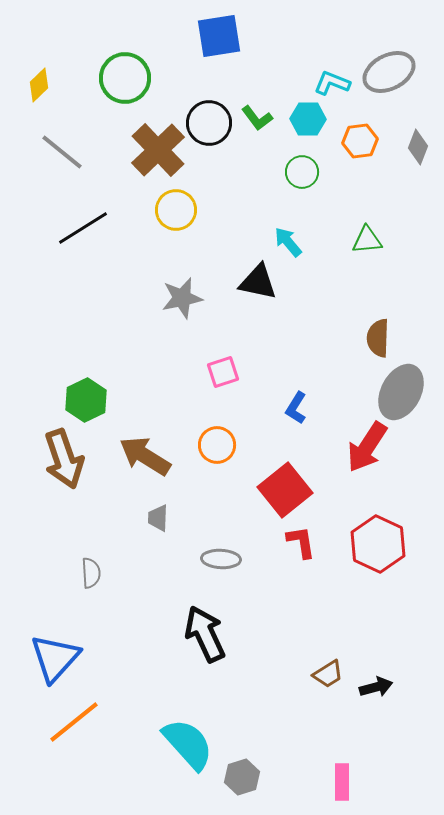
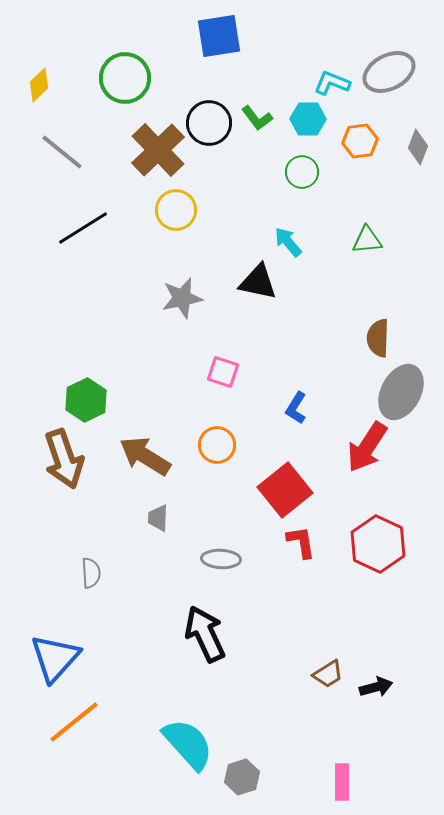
pink square at (223, 372): rotated 36 degrees clockwise
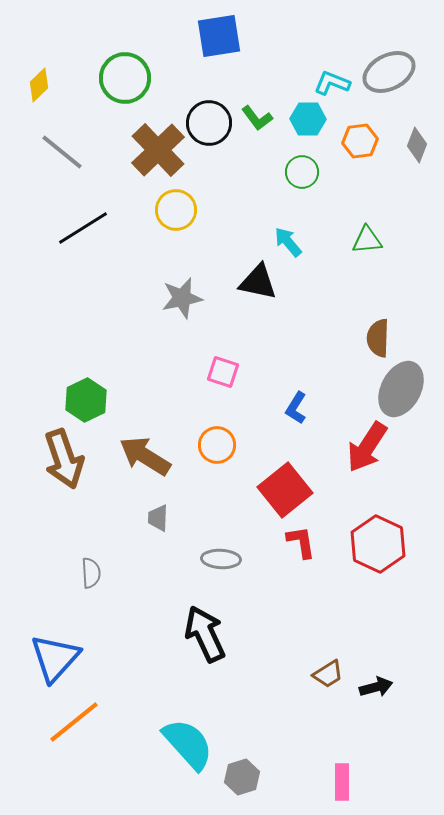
gray diamond at (418, 147): moved 1 px left, 2 px up
gray ellipse at (401, 392): moved 3 px up
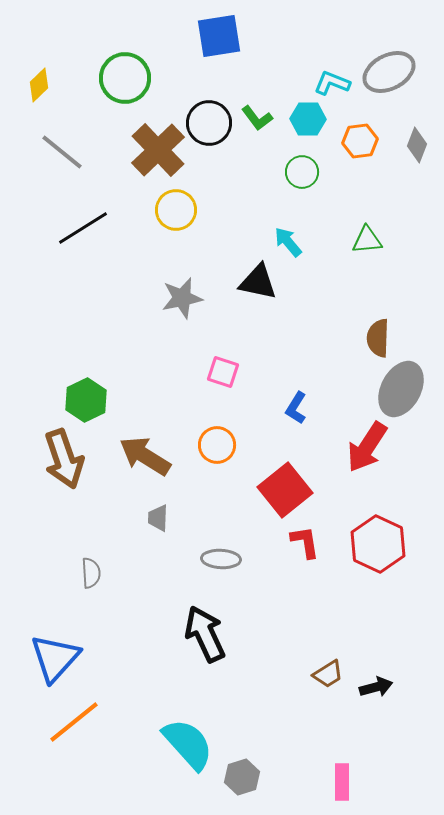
red L-shape at (301, 542): moved 4 px right
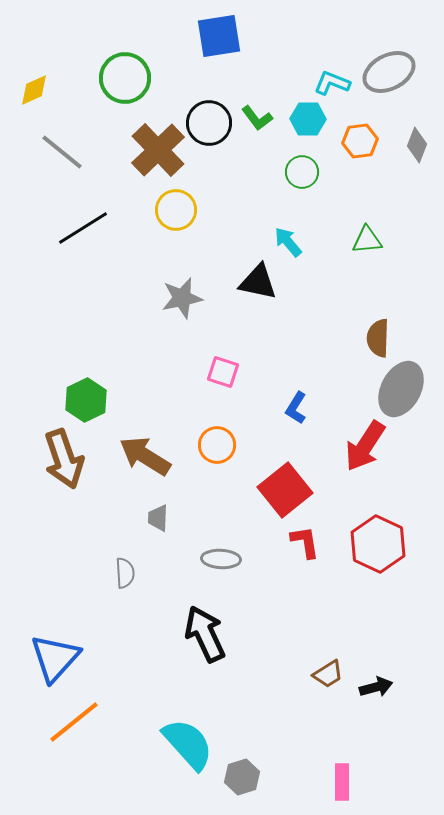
yellow diamond at (39, 85): moved 5 px left, 5 px down; rotated 20 degrees clockwise
red arrow at (367, 447): moved 2 px left, 1 px up
gray semicircle at (91, 573): moved 34 px right
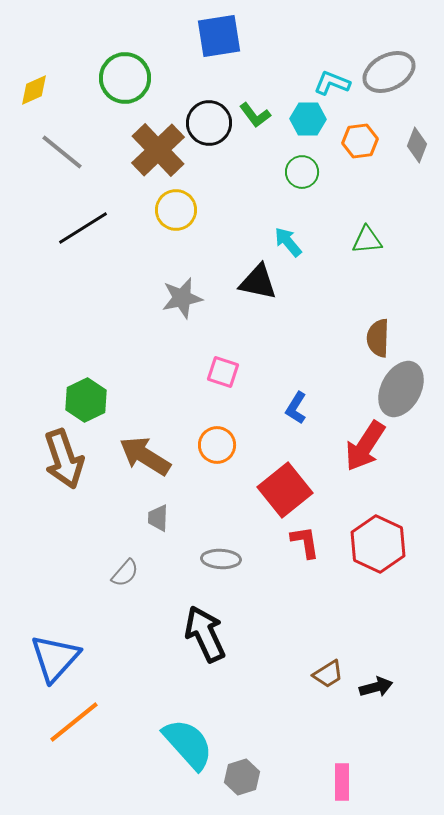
green L-shape at (257, 118): moved 2 px left, 3 px up
gray semicircle at (125, 573): rotated 44 degrees clockwise
